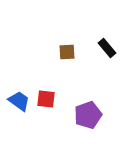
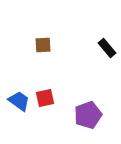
brown square: moved 24 px left, 7 px up
red square: moved 1 px left, 1 px up; rotated 18 degrees counterclockwise
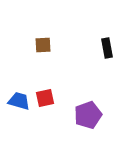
black rectangle: rotated 30 degrees clockwise
blue trapezoid: rotated 20 degrees counterclockwise
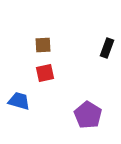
black rectangle: rotated 30 degrees clockwise
red square: moved 25 px up
purple pentagon: rotated 20 degrees counterclockwise
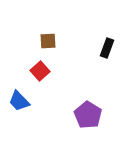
brown square: moved 5 px right, 4 px up
red square: moved 5 px left, 2 px up; rotated 30 degrees counterclockwise
blue trapezoid: rotated 150 degrees counterclockwise
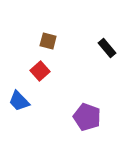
brown square: rotated 18 degrees clockwise
black rectangle: rotated 60 degrees counterclockwise
purple pentagon: moved 1 px left, 2 px down; rotated 12 degrees counterclockwise
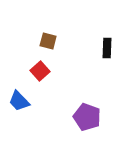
black rectangle: rotated 42 degrees clockwise
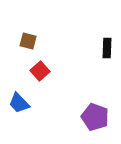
brown square: moved 20 px left
blue trapezoid: moved 2 px down
purple pentagon: moved 8 px right
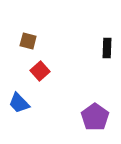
purple pentagon: rotated 16 degrees clockwise
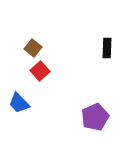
brown square: moved 5 px right, 7 px down; rotated 24 degrees clockwise
purple pentagon: rotated 12 degrees clockwise
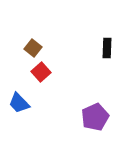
red square: moved 1 px right, 1 px down
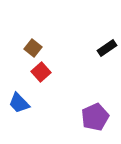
black rectangle: rotated 54 degrees clockwise
